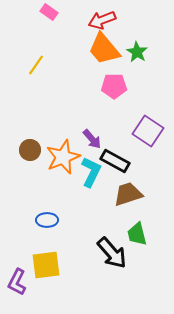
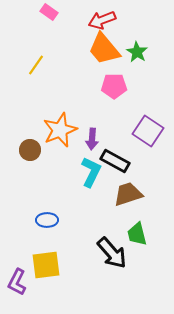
purple arrow: rotated 45 degrees clockwise
orange star: moved 3 px left, 27 px up
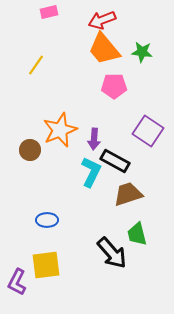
pink rectangle: rotated 48 degrees counterclockwise
green star: moved 5 px right; rotated 25 degrees counterclockwise
purple arrow: moved 2 px right
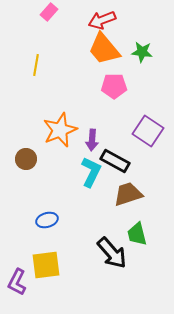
pink rectangle: rotated 36 degrees counterclockwise
yellow line: rotated 25 degrees counterclockwise
purple arrow: moved 2 px left, 1 px down
brown circle: moved 4 px left, 9 px down
blue ellipse: rotated 15 degrees counterclockwise
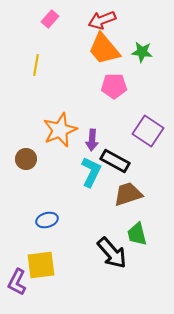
pink rectangle: moved 1 px right, 7 px down
yellow square: moved 5 px left
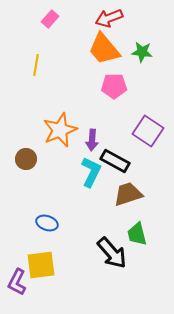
red arrow: moved 7 px right, 2 px up
blue ellipse: moved 3 px down; rotated 35 degrees clockwise
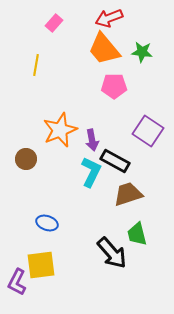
pink rectangle: moved 4 px right, 4 px down
purple arrow: rotated 15 degrees counterclockwise
